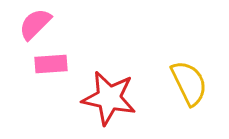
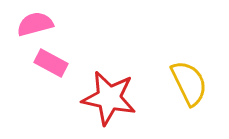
pink semicircle: rotated 30 degrees clockwise
pink rectangle: moved 1 px up; rotated 32 degrees clockwise
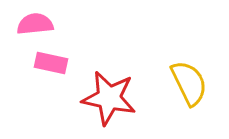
pink semicircle: rotated 9 degrees clockwise
pink rectangle: rotated 16 degrees counterclockwise
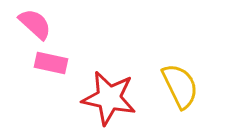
pink semicircle: rotated 48 degrees clockwise
yellow semicircle: moved 9 px left, 3 px down
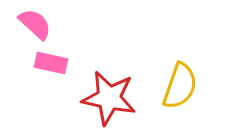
yellow semicircle: rotated 45 degrees clockwise
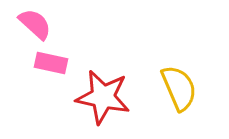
yellow semicircle: moved 1 px left, 2 px down; rotated 42 degrees counterclockwise
red star: moved 6 px left, 1 px up
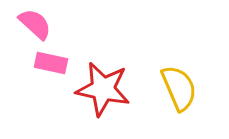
red star: moved 8 px up
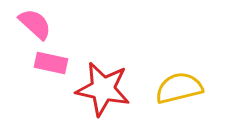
yellow semicircle: rotated 81 degrees counterclockwise
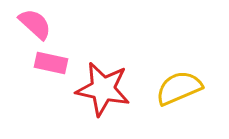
yellow semicircle: rotated 9 degrees counterclockwise
